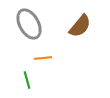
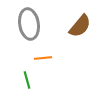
gray ellipse: rotated 20 degrees clockwise
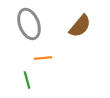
gray ellipse: rotated 12 degrees counterclockwise
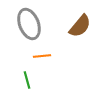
orange line: moved 1 px left, 2 px up
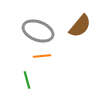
gray ellipse: moved 9 px right, 7 px down; rotated 48 degrees counterclockwise
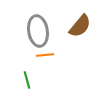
gray ellipse: rotated 60 degrees clockwise
orange line: moved 3 px right, 1 px up
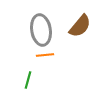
gray ellipse: moved 3 px right, 1 px up
green line: moved 1 px right; rotated 30 degrees clockwise
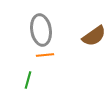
brown semicircle: moved 14 px right, 10 px down; rotated 15 degrees clockwise
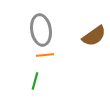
green line: moved 7 px right, 1 px down
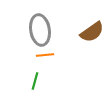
gray ellipse: moved 1 px left
brown semicircle: moved 2 px left, 4 px up
